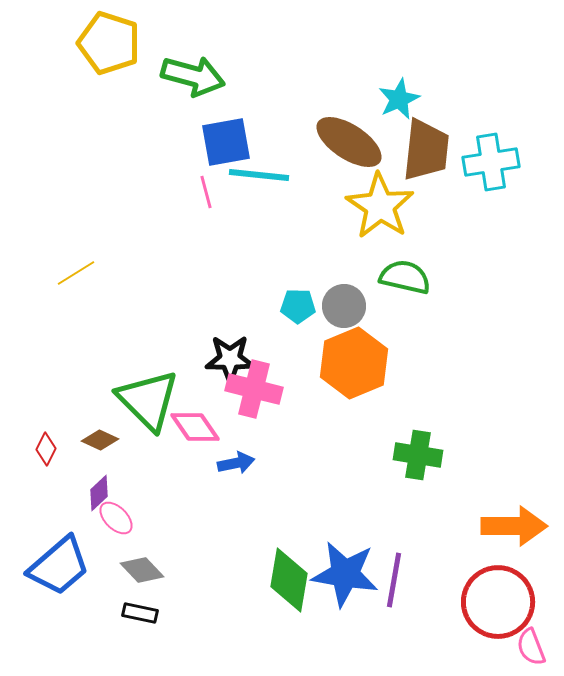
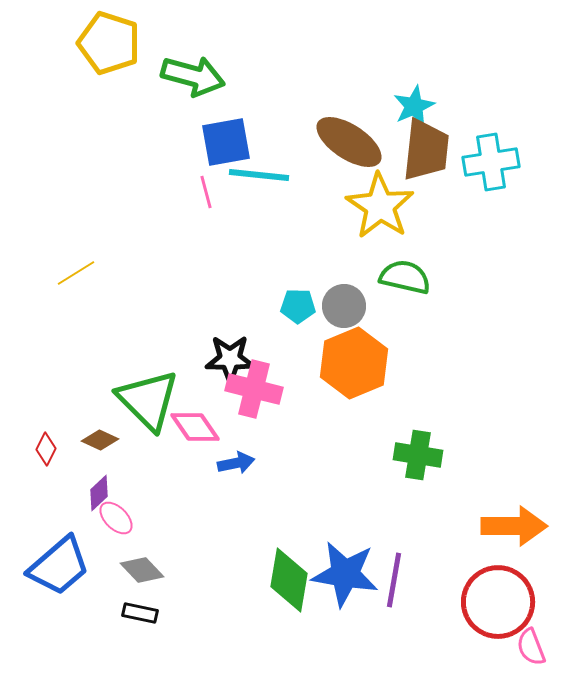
cyan star: moved 15 px right, 7 px down
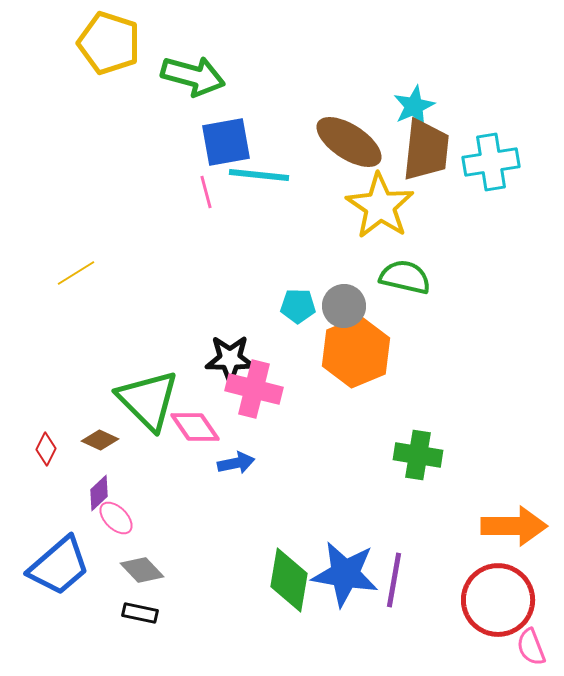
orange hexagon: moved 2 px right, 11 px up
red circle: moved 2 px up
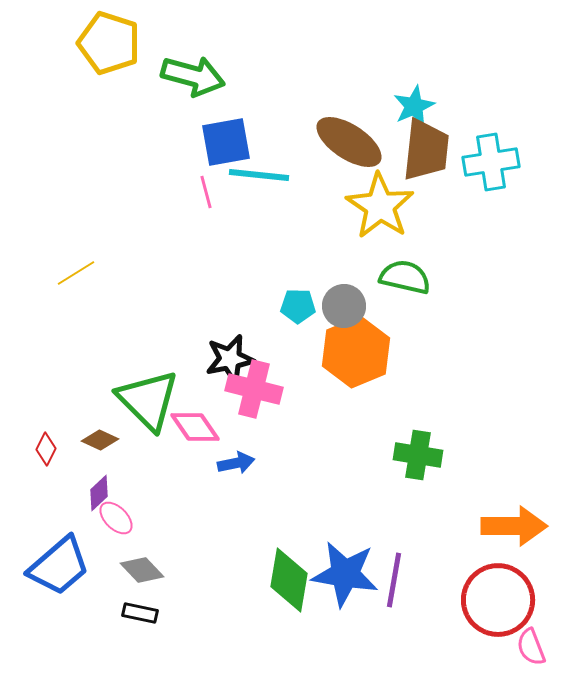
black star: rotated 12 degrees counterclockwise
